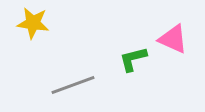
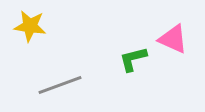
yellow star: moved 3 px left, 3 px down
gray line: moved 13 px left
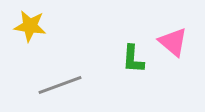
pink triangle: moved 3 px down; rotated 16 degrees clockwise
green L-shape: rotated 72 degrees counterclockwise
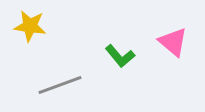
green L-shape: moved 13 px left, 3 px up; rotated 44 degrees counterclockwise
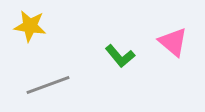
gray line: moved 12 px left
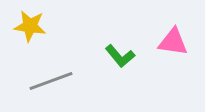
pink triangle: rotated 32 degrees counterclockwise
gray line: moved 3 px right, 4 px up
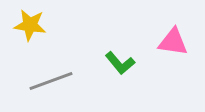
yellow star: moved 1 px up
green L-shape: moved 7 px down
